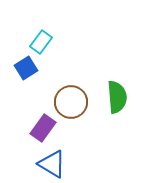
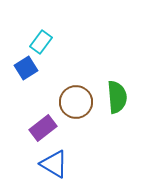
brown circle: moved 5 px right
purple rectangle: rotated 16 degrees clockwise
blue triangle: moved 2 px right
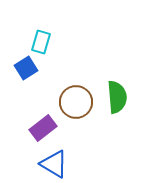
cyan rectangle: rotated 20 degrees counterclockwise
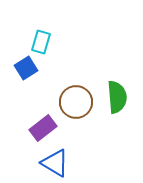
blue triangle: moved 1 px right, 1 px up
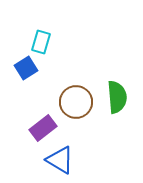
blue triangle: moved 5 px right, 3 px up
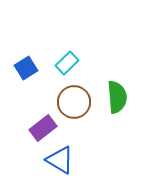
cyan rectangle: moved 26 px right, 21 px down; rotated 30 degrees clockwise
brown circle: moved 2 px left
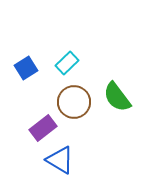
green semicircle: rotated 148 degrees clockwise
